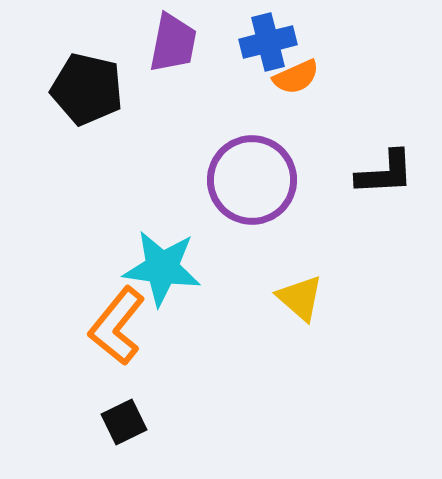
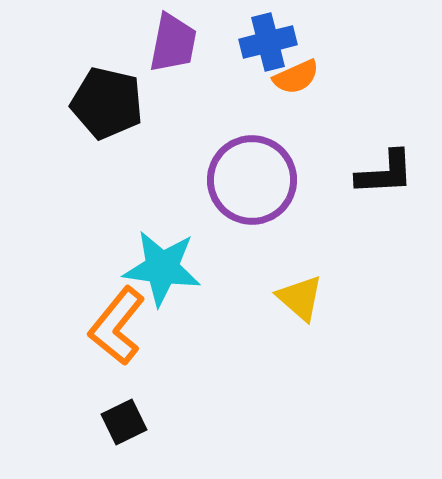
black pentagon: moved 20 px right, 14 px down
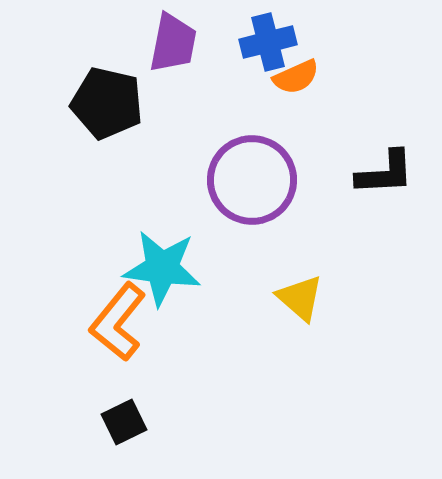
orange L-shape: moved 1 px right, 4 px up
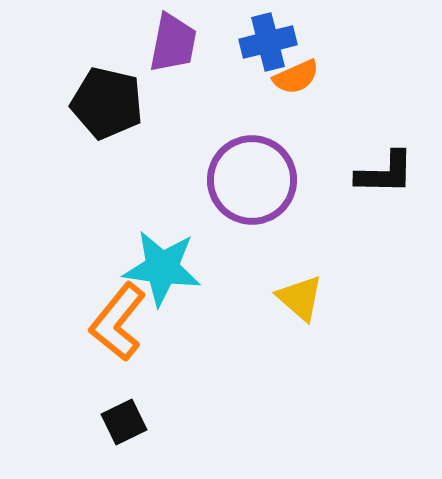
black L-shape: rotated 4 degrees clockwise
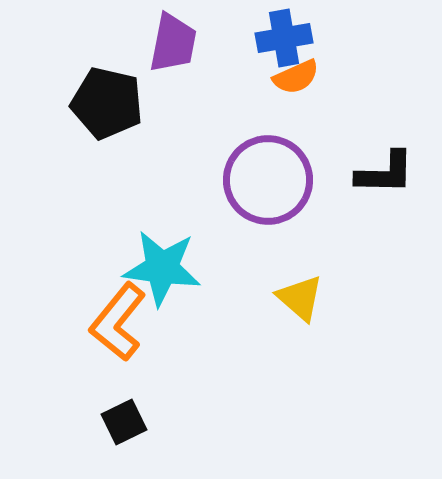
blue cross: moved 16 px right, 4 px up; rotated 4 degrees clockwise
purple circle: moved 16 px right
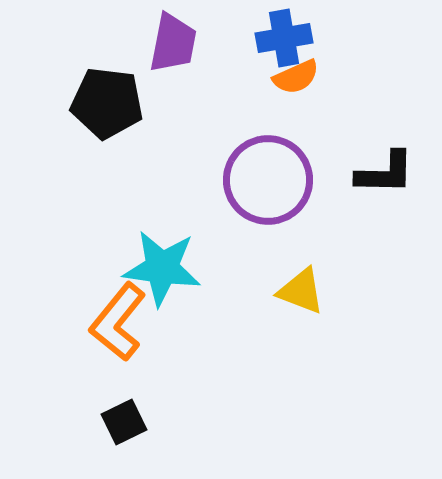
black pentagon: rotated 6 degrees counterclockwise
yellow triangle: moved 1 px right, 7 px up; rotated 20 degrees counterclockwise
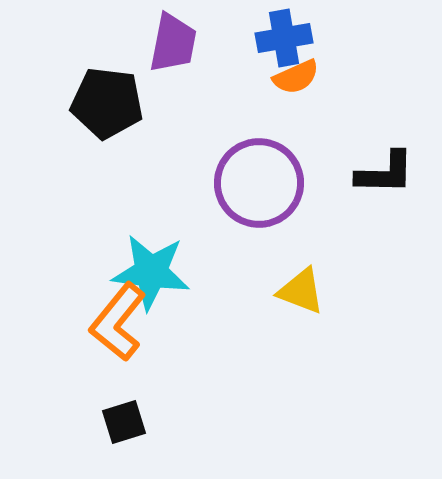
purple circle: moved 9 px left, 3 px down
cyan star: moved 11 px left, 4 px down
black square: rotated 9 degrees clockwise
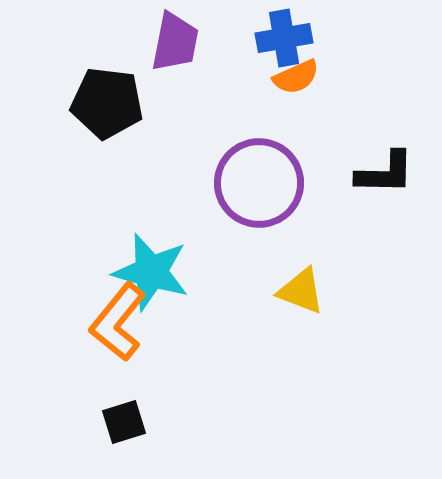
purple trapezoid: moved 2 px right, 1 px up
cyan star: rotated 8 degrees clockwise
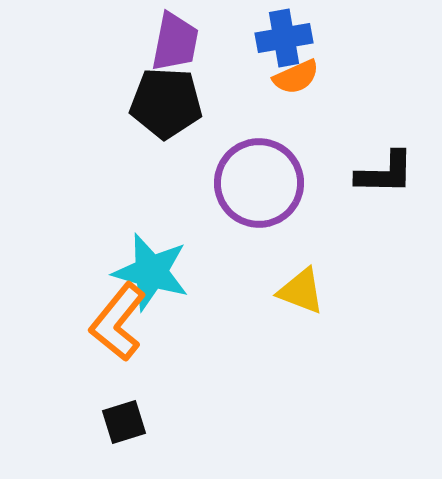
black pentagon: moved 59 px right; rotated 4 degrees counterclockwise
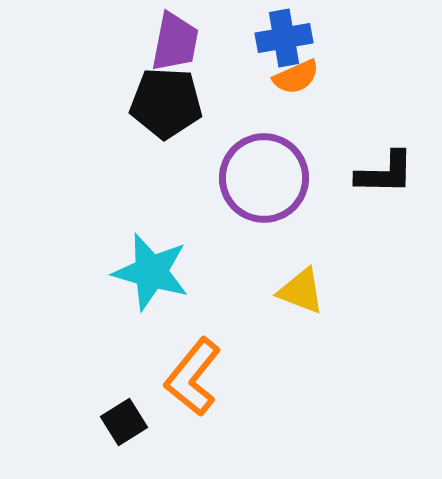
purple circle: moved 5 px right, 5 px up
orange L-shape: moved 75 px right, 55 px down
black square: rotated 15 degrees counterclockwise
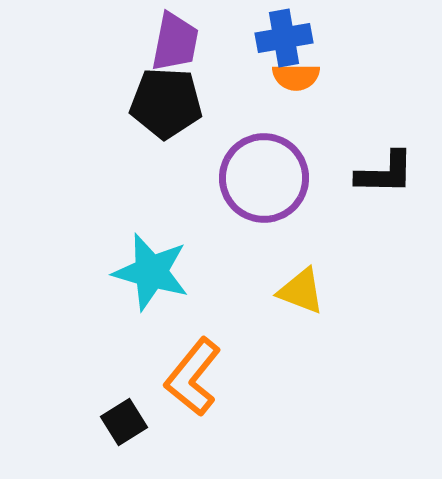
orange semicircle: rotated 24 degrees clockwise
